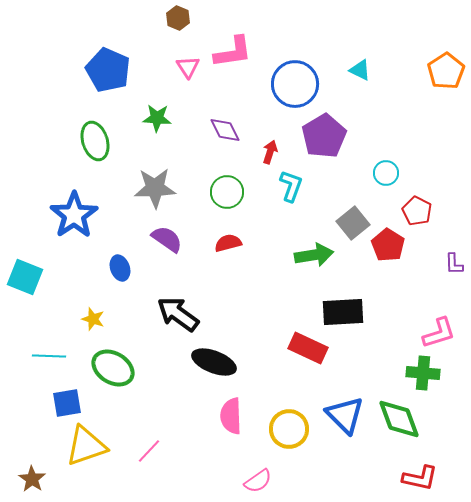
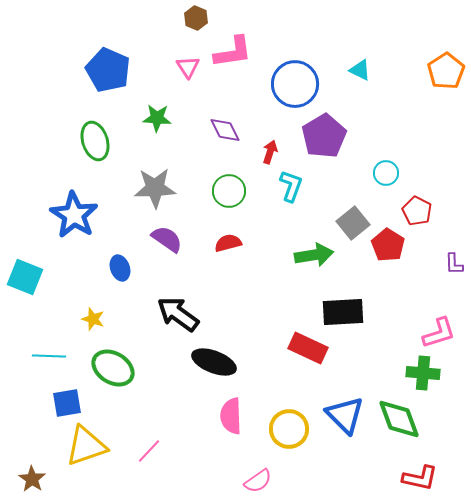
brown hexagon at (178, 18): moved 18 px right
green circle at (227, 192): moved 2 px right, 1 px up
blue star at (74, 215): rotated 6 degrees counterclockwise
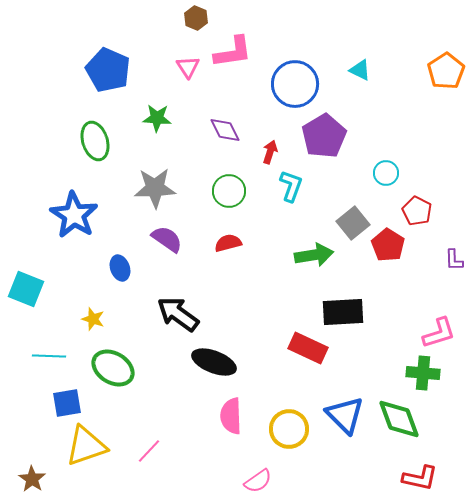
purple L-shape at (454, 264): moved 4 px up
cyan square at (25, 277): moved 1 px right, 12 px down
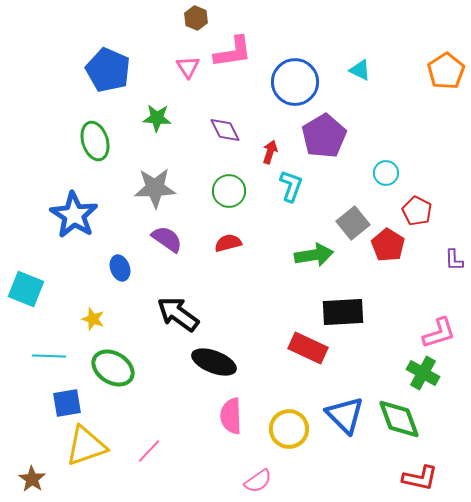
blue circle at (295, 84): moved 2 px up
green cross at (423, 373): rotated 24 degrees clockwise
